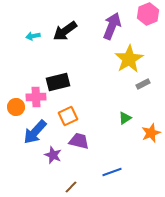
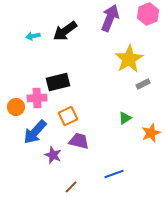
purple arrow: moved 2 px left, 8 px up
pink cross: moved 1 px right, 1 px down
blue line: moved 2 px right, 2 px down
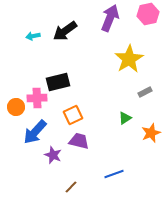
pink hexagon: rotated 10 degrees clockwise
gray rectangle: moved 2 px right, 8 px down
orange square: moved 5 px right, 1 px up
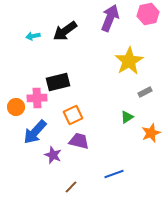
yellow star: moved 2 px down
green triangle: moved 2 px right, 1 px up
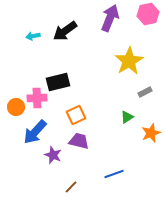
orange square: moved 3 px right
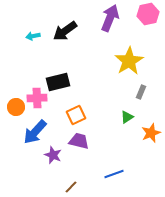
gray rectangle: moved 4 px left; rotated 40 degrees counterclockwise
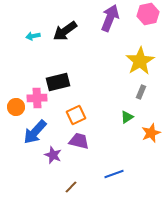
yellow star: moved 11 px right
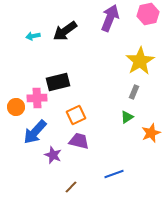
gray rectangle: moved 7 px left
